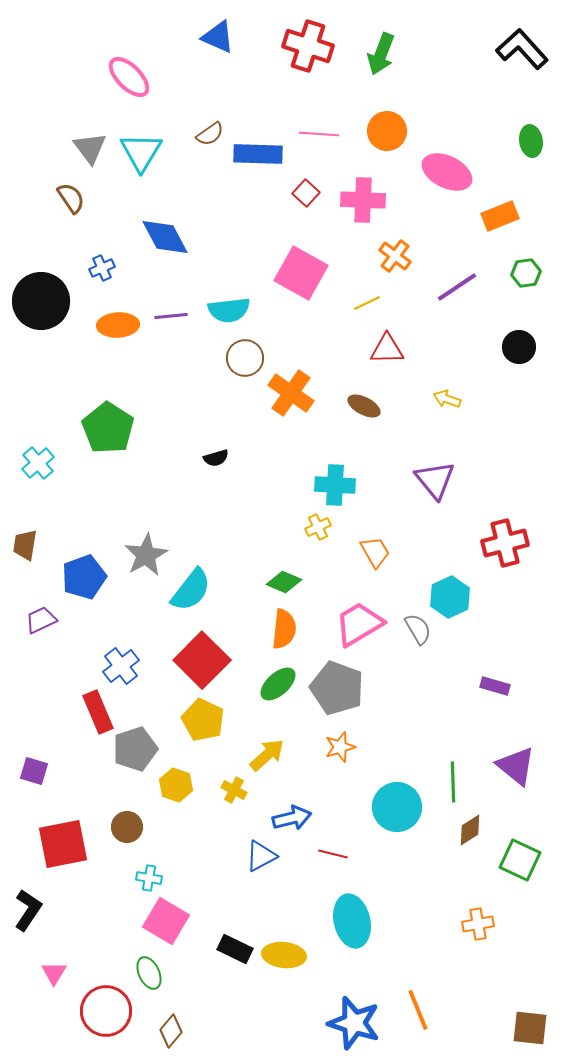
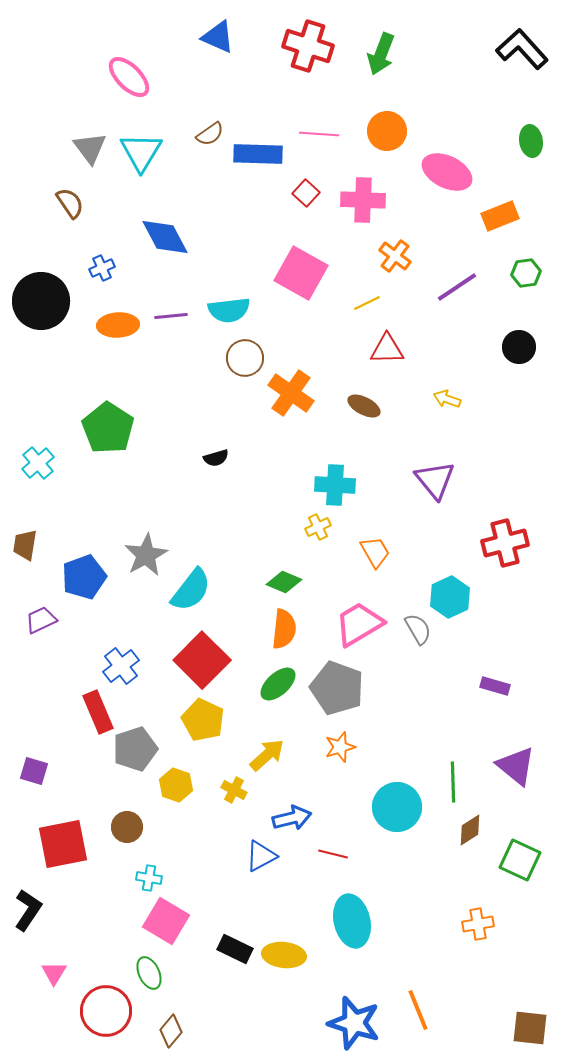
brown semicircle at (71, 198): moved 1 px left, 5 px down
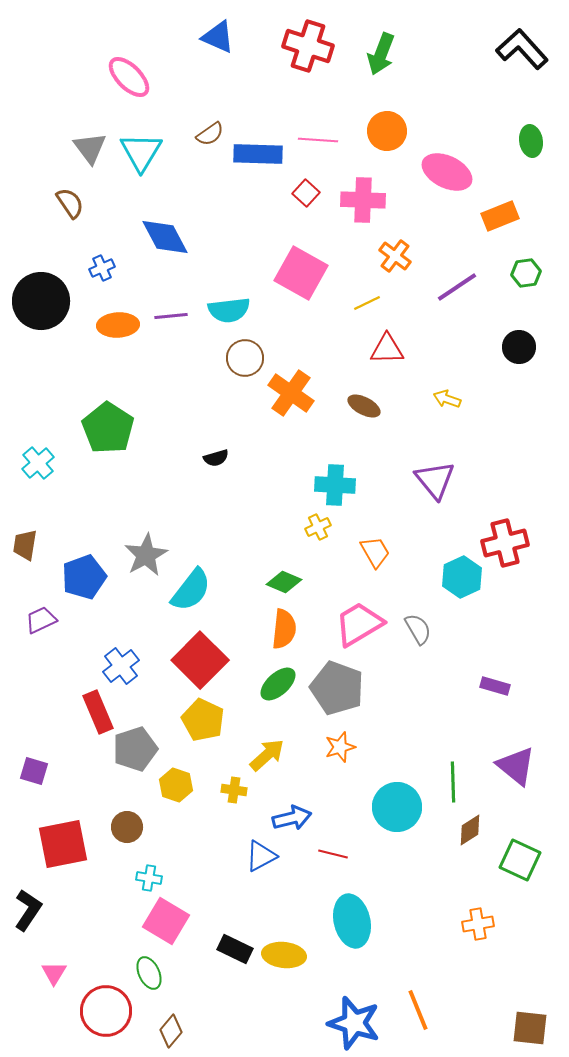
pink line at (319, 134): moved 1 px left, 6 px down
cyan hexagon at (450, 597): moved 12 px right, 20 px up
red square at (202, 660): moved 2 px left
yellow cross at (234, 790): rotated 20 degrees counterclockwise
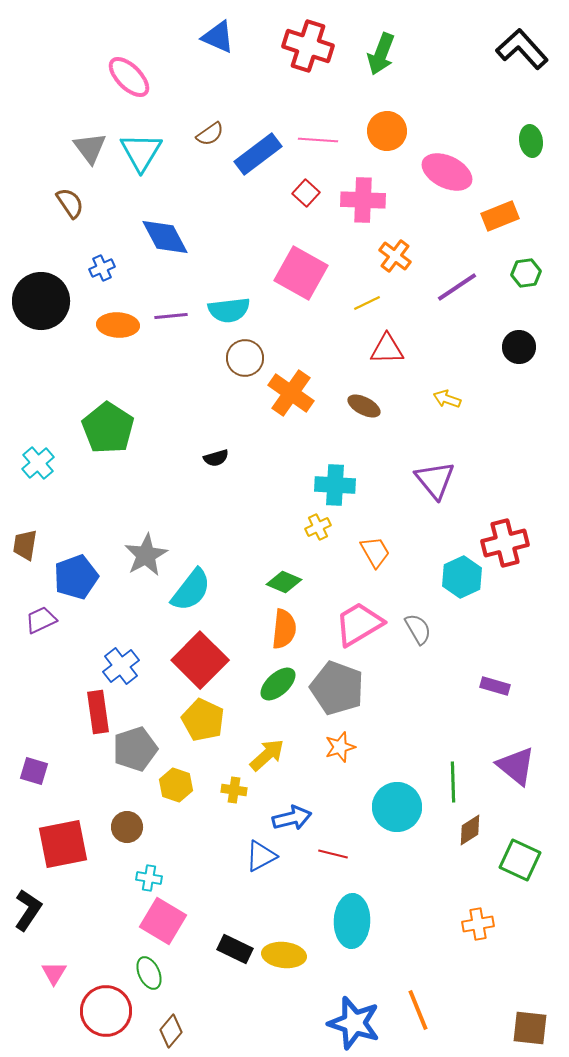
blue rectangle at (258, 154): rotated 39 degrees counterclockwise
orange ellipse at (118, 325): rotated 6 degrees clockwise
blue pentagon at (84, 577): moved 8 px left
red rectangle at (98, 712): rotated 15 degrees clockwise
pink square at (166, 921): moved 3 px left
cyan ellipse at (352, 921): rotated 15 degrees clockwise
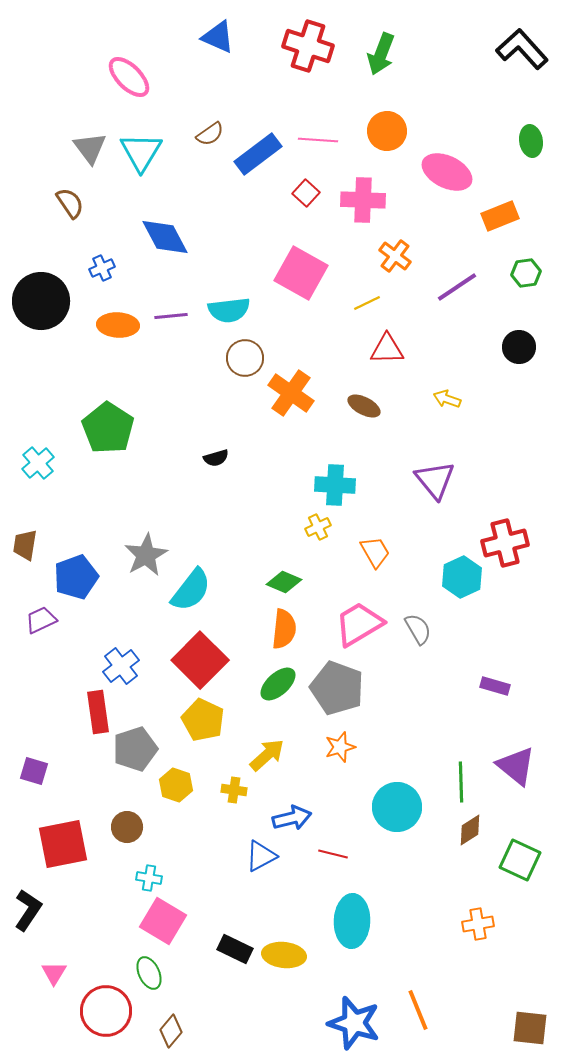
green line at (453, 782): moved 8 px right
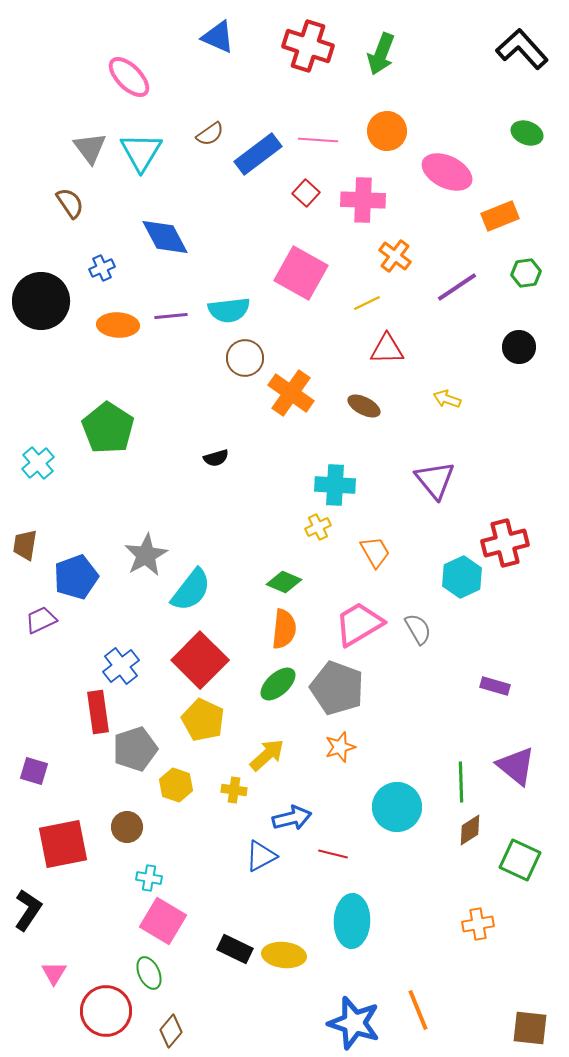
green ellipse at (531, 141): moved 4 px left, 8 px up; rotated 60 degrees counterclockwise
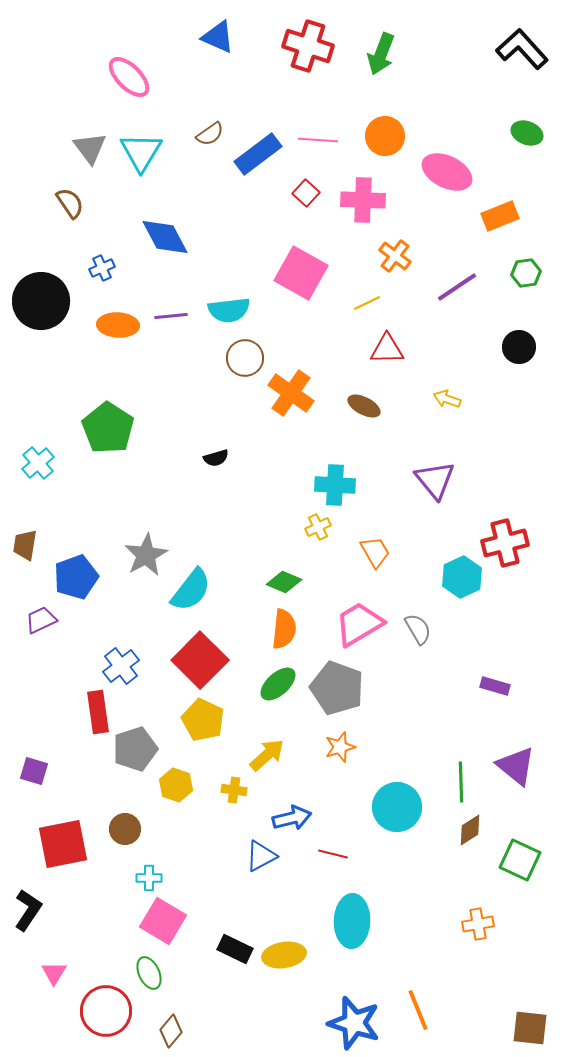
orange circle at (387, 131): moved 2 px left, 5 px down
brown circle at (127, 827): moved 2 px left, 2 px down
cyan cross at (149, 878): rotated 10 degrees counterclockwise
yellow ellipse at (284, 955): rotated 15 degrees counterclockwise
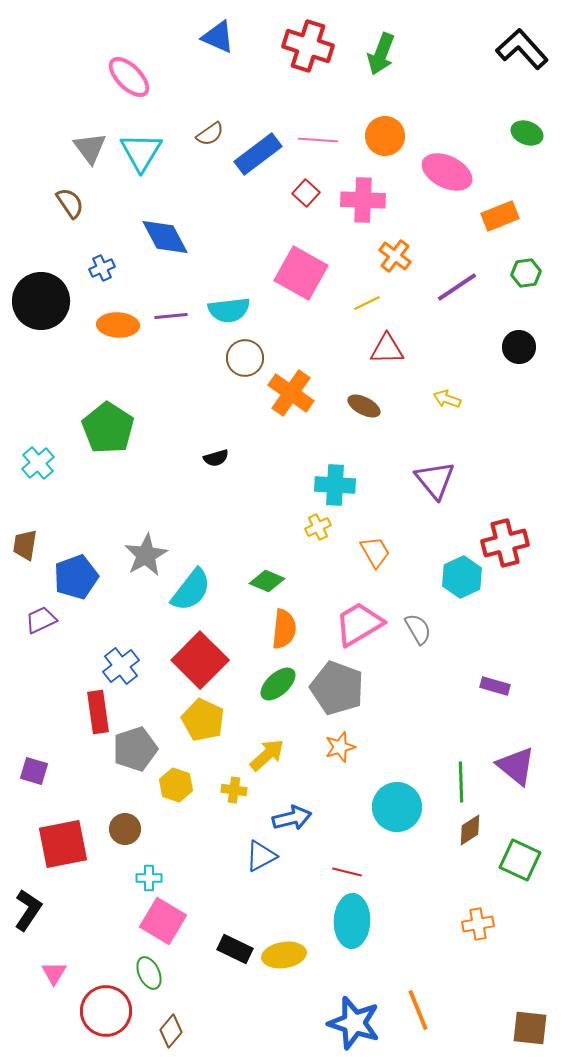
green diamond at (284, 582): moved 17 px left, 1 px up
red line at (333, 854): moved 14 px right, 18 px down
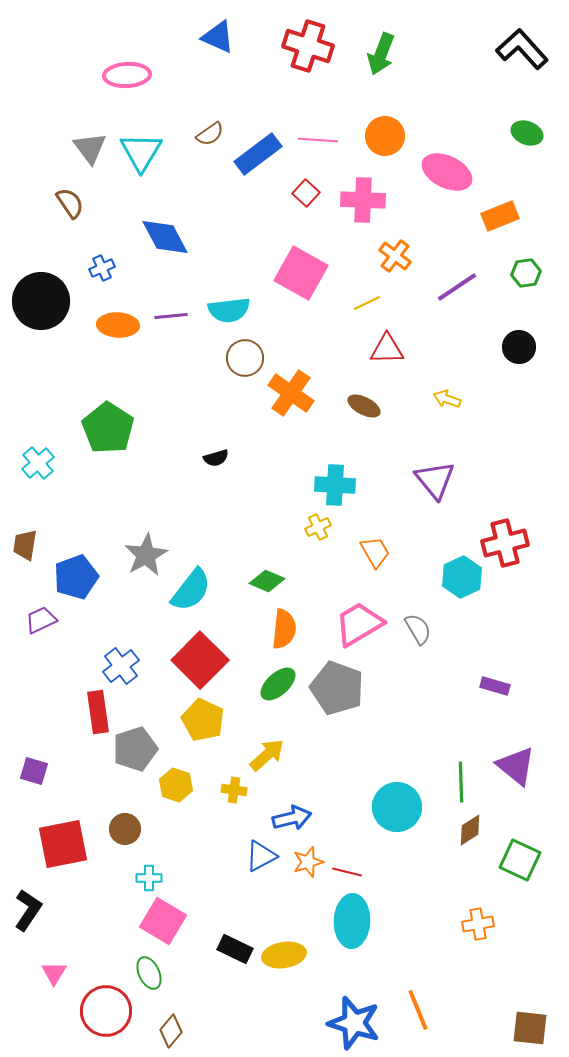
pink ellipse at (129, 77): moved 2 px left, 2 px up; rotated 48 degrees counterclockwise
orange star at (340, 747): moved 32 px left, 115 px down
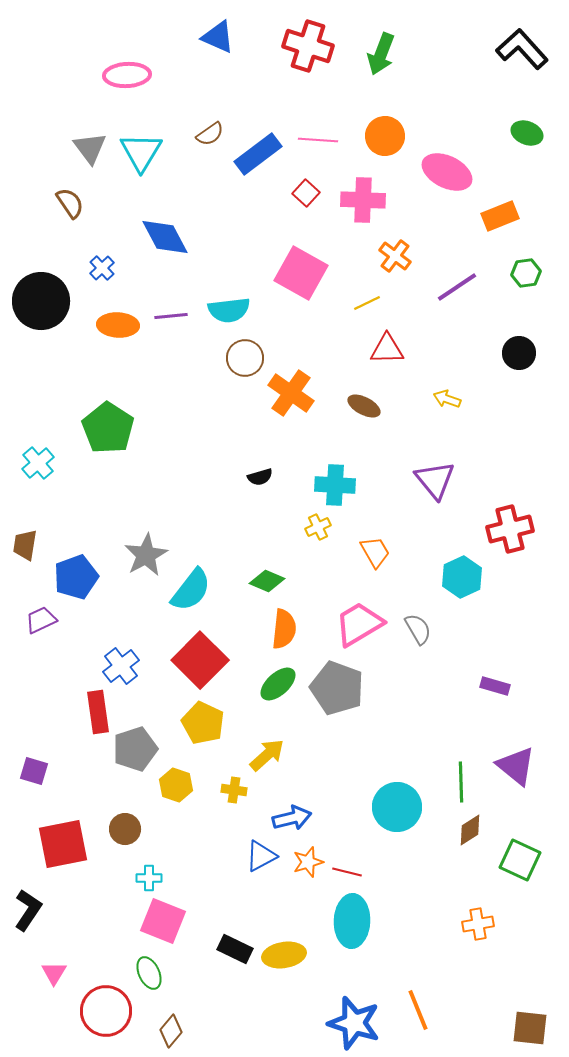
blue cross at (102, 268): rotated 20 degrees counterclockwise
black circle at (519, 347): moved 6 px down
black semicircle at (216, 458): moved 44 px right, 19 px down
red cross at (505, 543): moved 5 px right, 14 px up
yellow pentagon at (203, 720): moved 3 px down
pink square at (163, 921): rotated 9 degrees counterclockwise
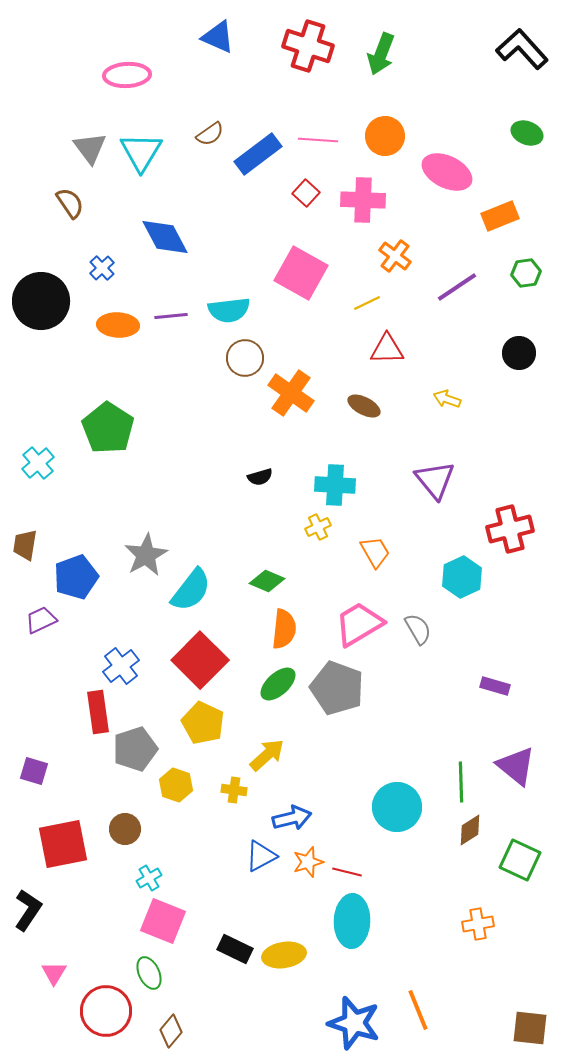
cyan cross at (149, 878): rotated 30 degrees counterclockwise
